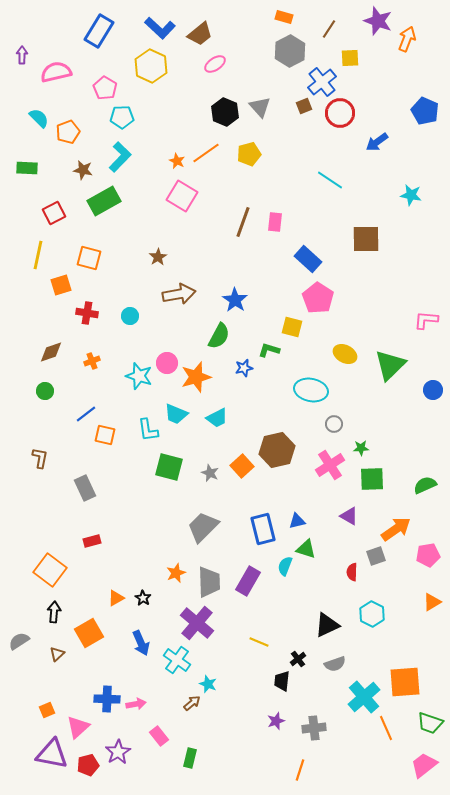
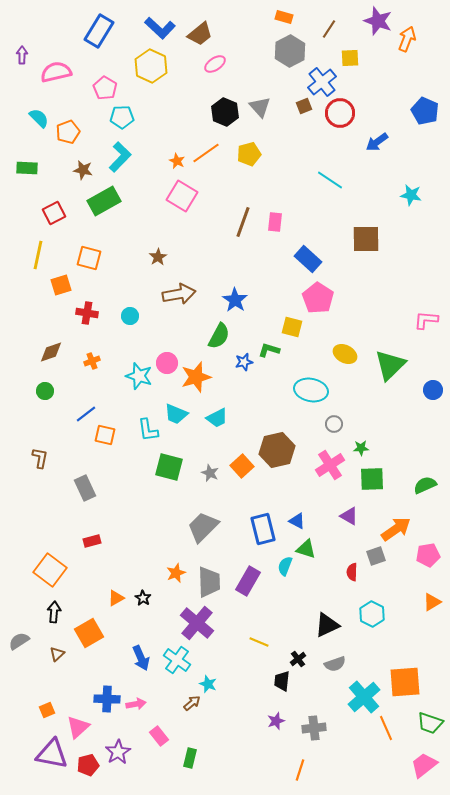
blue star at (244, 368): moved 6 px up
blue triangle at (297, 521): rotated 42 degrees clockwise
blue arrow at (141, 643): moved 15 px down
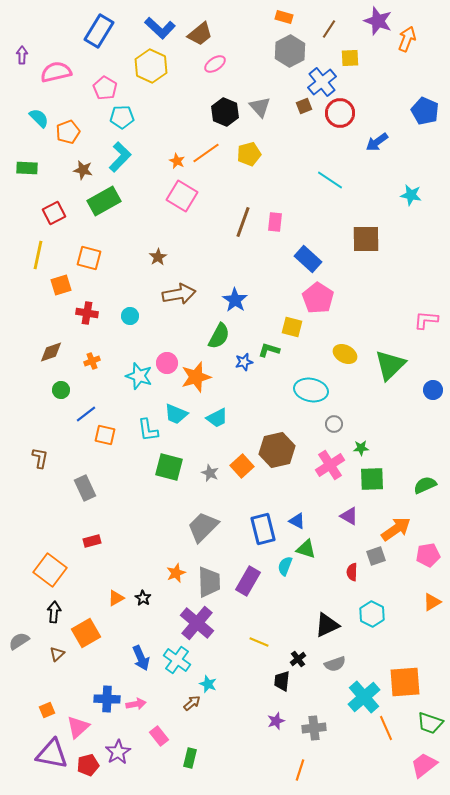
green circle at (45, 391): moved 16 px right, 1 px up
orange square at (89, 633): moved 3 px left
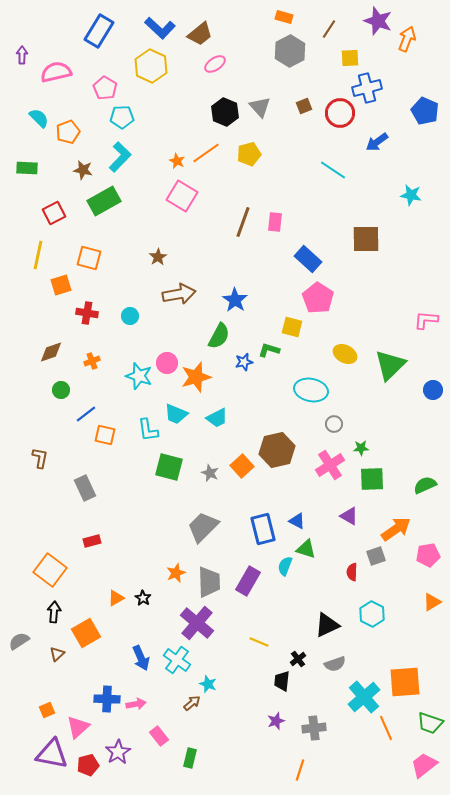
blue cross at (322, 82): moved 45 px right, 6 px down; rotated 24 degrees clockwise
cyan line at (330, 180): moved 3 px right, 10 px up
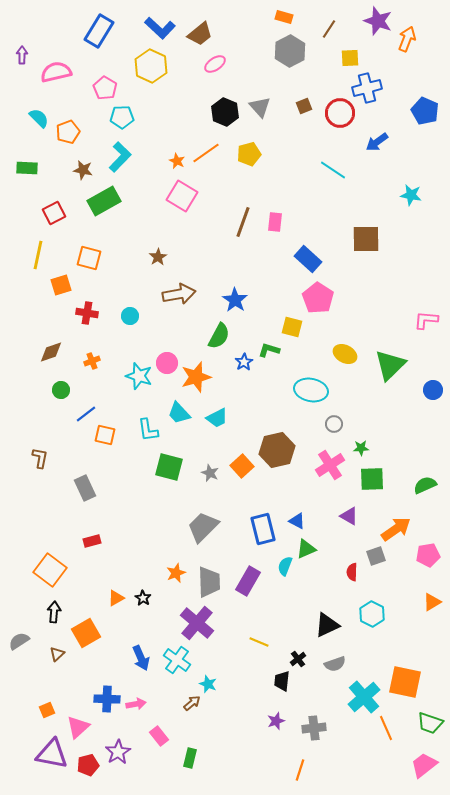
blue star at (244, 362): rotated 18 degrees counterclockwise
cyan trapezoid at (176, 414): moved 3 px right, 1 px up; rotated 25 degrees clockwise
green triangle at (306, 549): rotated 40 degrees counterclockwise
orange square at (405, 682): rotated 16 degrees clockwise
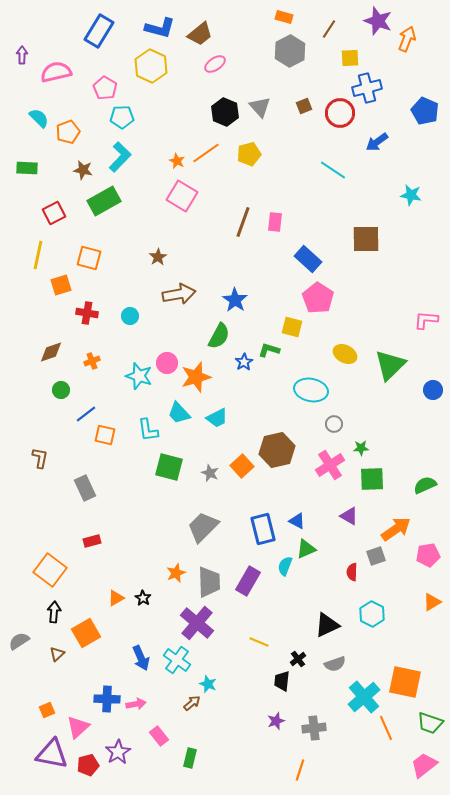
blue L-shape at (160, 28): rotated 28 degrees counterclockwise
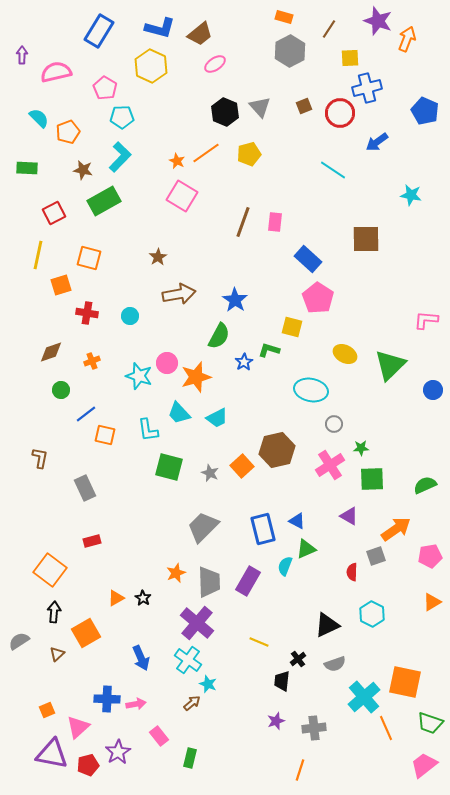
pink pentagon at (428, 555): moved 2 px right, 1 px down
cyan cross at (177, 660): moved 11 px right
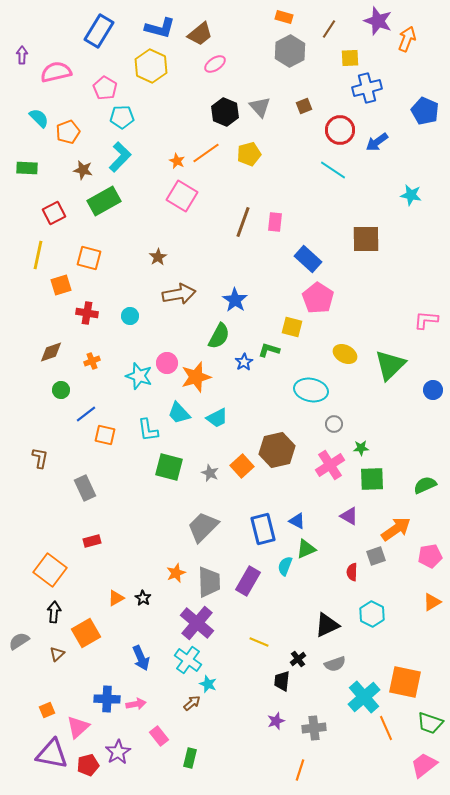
red circle at (340, 113): moved 17 px down
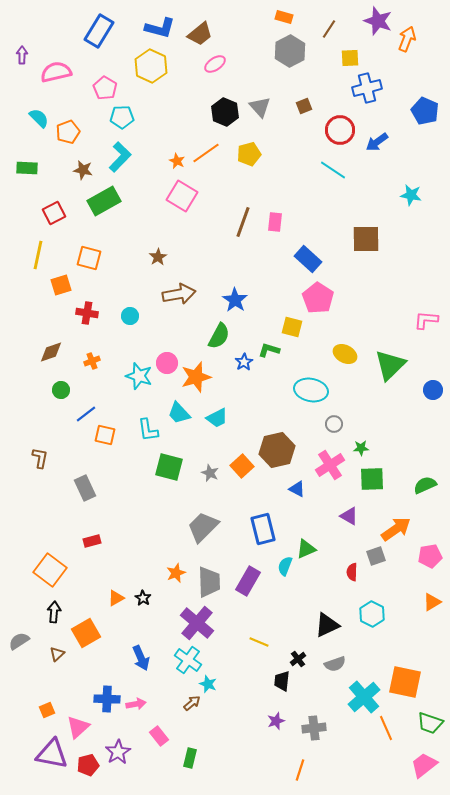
blue triangle at (297, 521): moved 32 px up
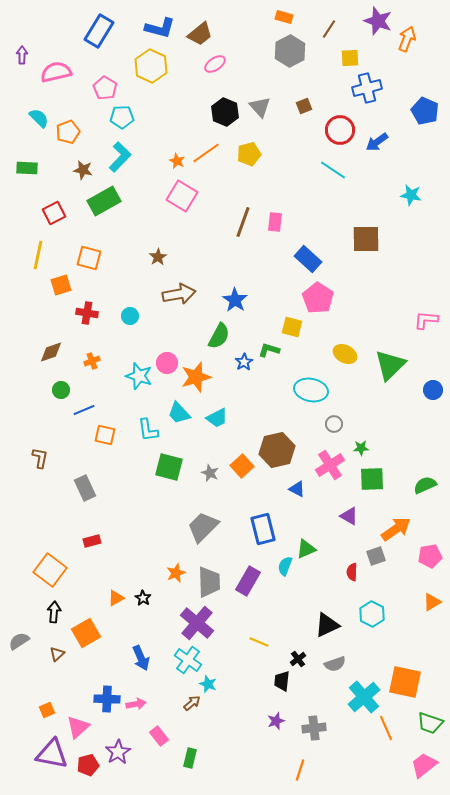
blue line at (86, 414): moved 2 px left, 4 px up; rotated 15 degrees clockwise
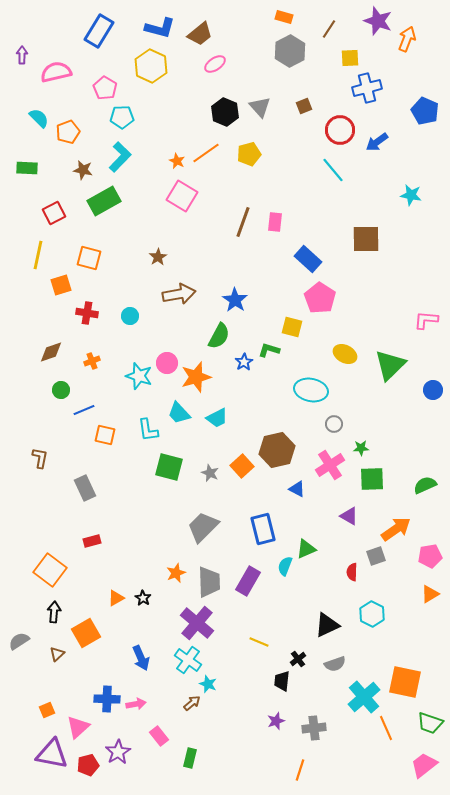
cyan line at (333, 170): rotated 16 degrees clockwise
pink pentagon at (318, 298): moved 2 px right
orange triangle at (432, 602): moved 2 px left, 8 px up
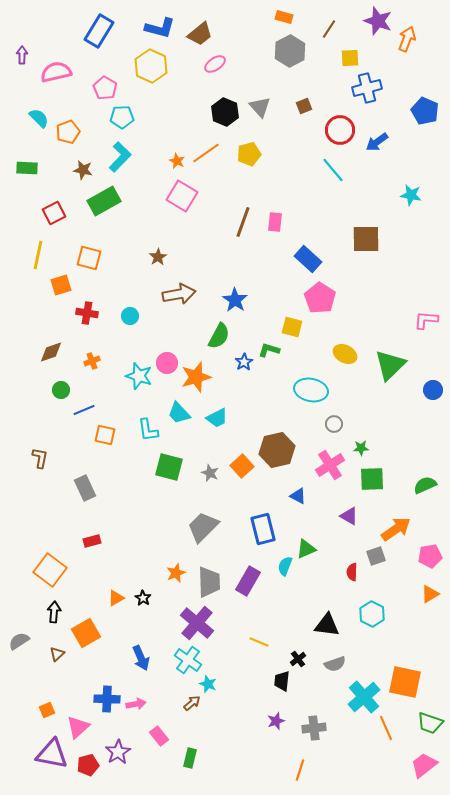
blue triangle at (297, 489): moved 1 px right, 7 px down
black triangle at (327, 625): rotated 32 degrees clockwise
